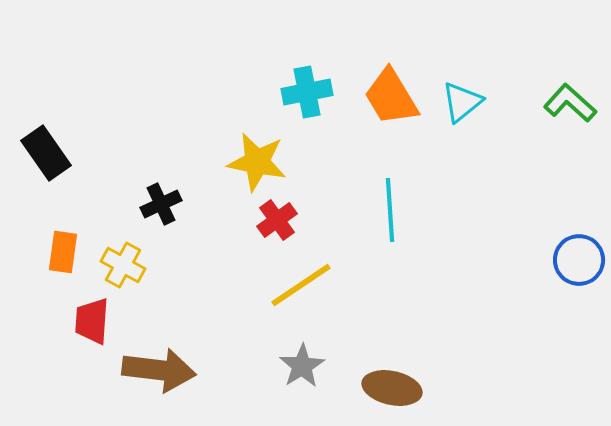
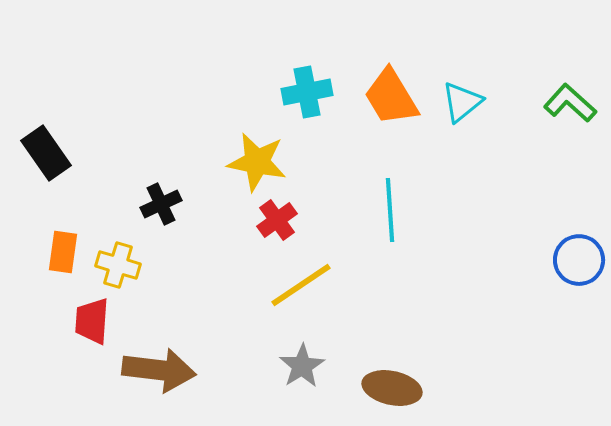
yellow cross: moved 5 px left; rotated 12 degrees counterclockwise
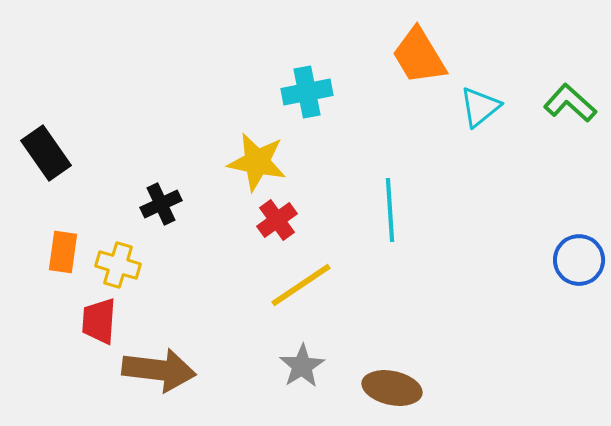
orange trapezoid: moved 28 px right, 41 px up
cyan triangle: moved 18 px right, 5 px down
red trapezoid: moved 7 px right
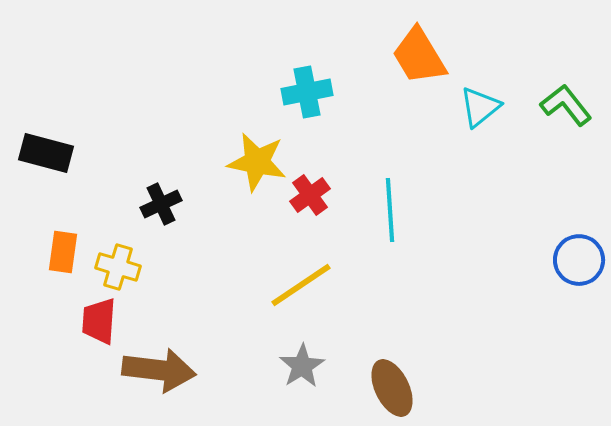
green L-shape: moved 4 px left, 2 px down; rotated 10 degrees clockwise
black rectangle: rotated 40 degrees counterclockwise
red cross: moved 33 px right, 25 px up
yellow cross: moved 2 px down
brown ellipse: rotated 52 degrees clockwise
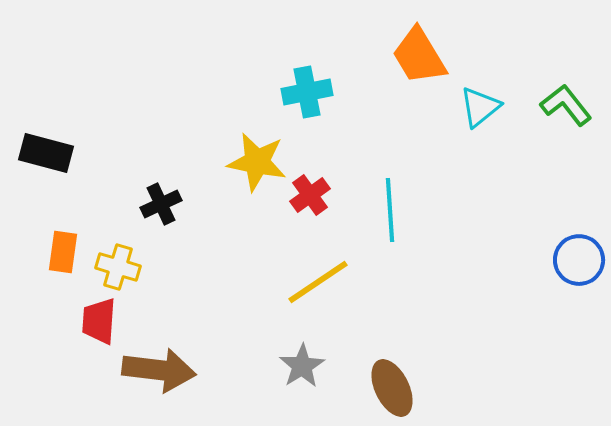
yellow line: moved 17 px right, 3 px up
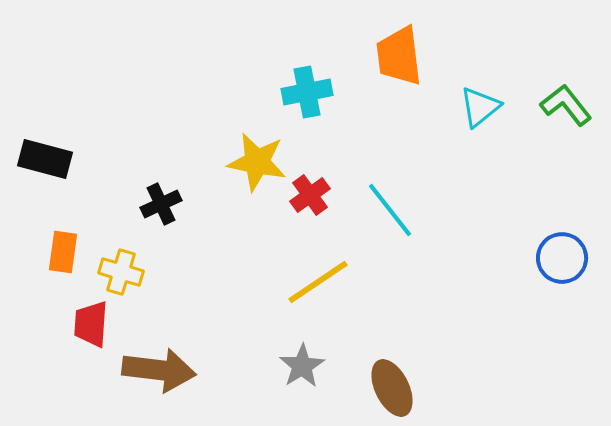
orange trapezoid: moved 20 px left; rotated 24 degrees clockwise
black rectangle: moved 1 px left, 6 px down
cyan line: rotated 34 degrees counterclockwise
blue circle: moved 17 px left, 2 px up
yellow cross: moved 3 px right, 5 px down
red trapezoid: moved 8 px left, 3 px down
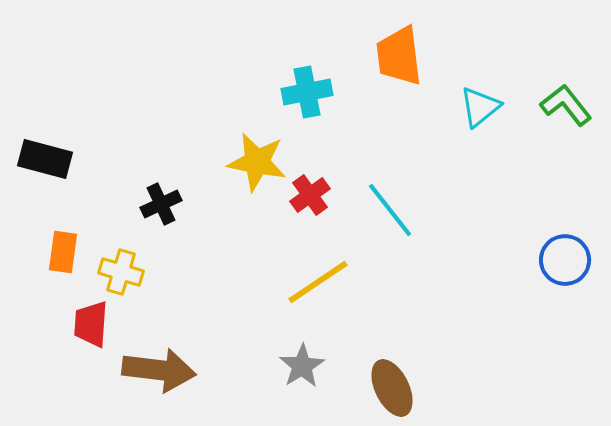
blue circle: moved 3 px right, 2 px down
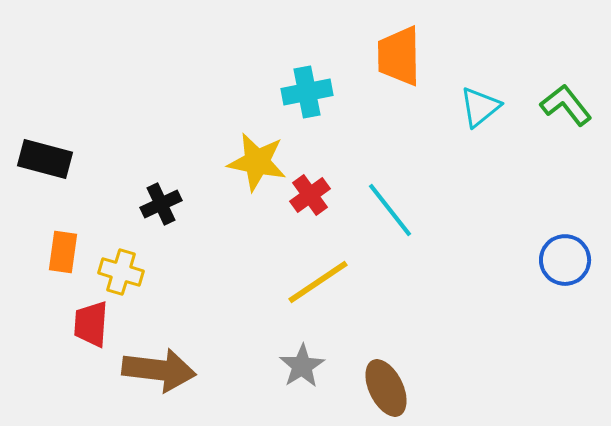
orange trapezoid: rotated 6 degrees clockwise
brown ellipse: moved 6 px left
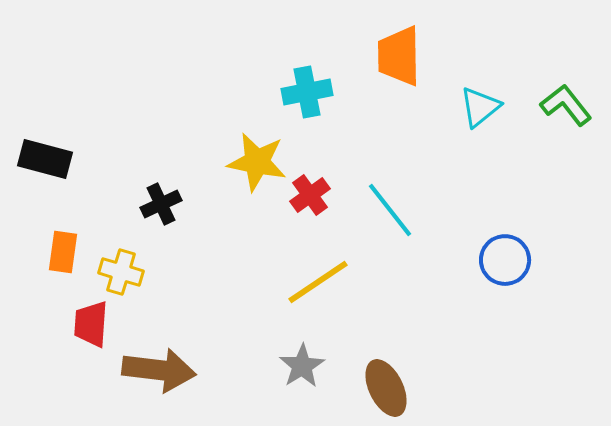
blue circle: moved 60 px left
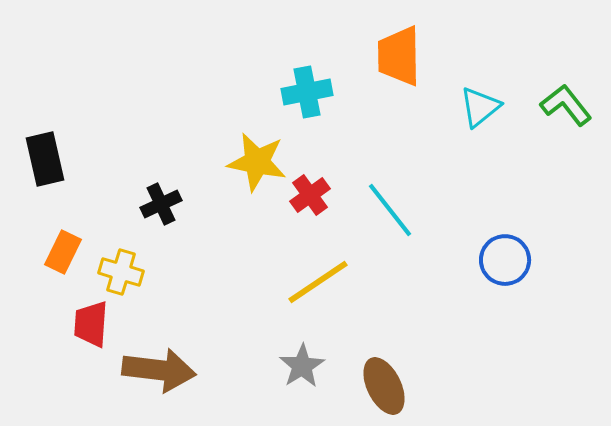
black rectangle: rotated 62 degrees clockwise
orange rectangle: rotated 18 degrees clockwise
brown ellipse: moved 2 px left, 2 px up
